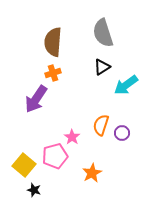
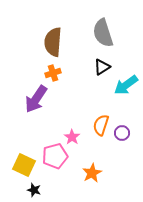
yellow square: rotated 15 degrees counterclockwise
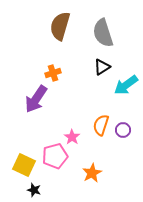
brown semicircle: moved 7 px right, 16 px up; rotated 12 degrees clockwise
purple circle: moved 1 px right, 3 px up
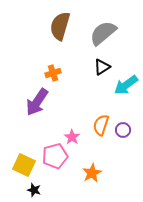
gray semicircle: rotated 68 degrees clockwise
purple arrow: moved 1 px right, 3 px down
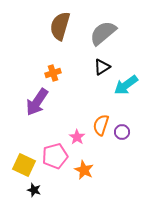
purple circle: moved 1 px left, 2 px down
pink star: moved 5 px right
orange star: moved 8 px left, 3 px up; rotated 18 degrees counterclockwise
